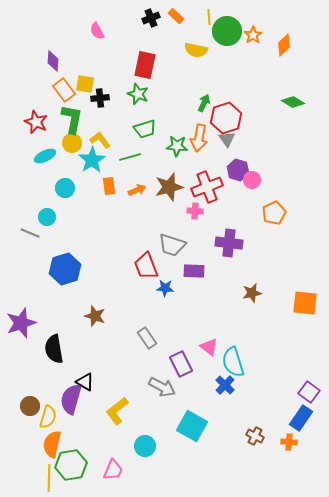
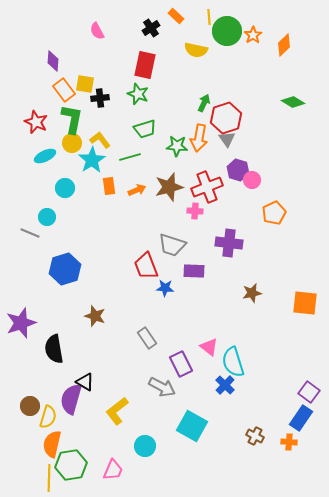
black cross at (151, 18): moved 10 px down; rotated 12 degrees counterclockwise
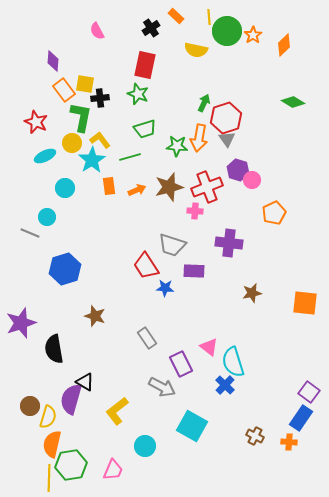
green L-shape at (72, 119): moved 9 px right, 2 px up
red trapezoid at (146, 266): rotated 12 degrees counterclockwise
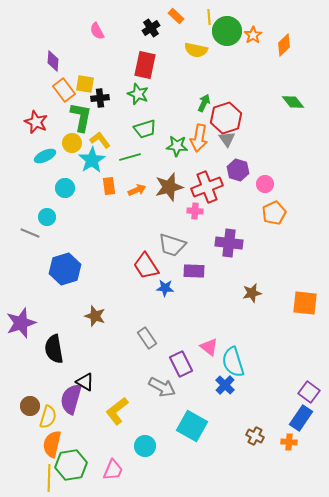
green diamond at (293, 102): rotated 20 degrees clockwise
pink circle at (252, 180): moved 13 px right, 4 px down
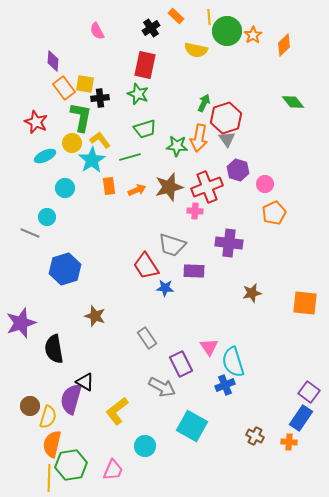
orange rectangle at (64, 90): moved 2 px up
pink triangle at (209, 347): rotated 18 degrees clockwise
blue cross at (225, 385): rotated 24 degrees clockwise
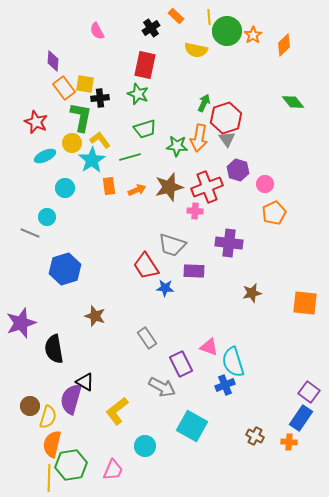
pink triangle at (209, 347): rotated 36 degrees counterclockwise
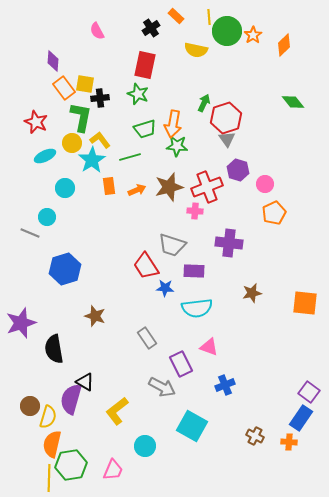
orange arrow at (199, 138): moved 26 px left, 14 px up
cyan semicircle at (233, 362): moved 36 px left, 54 px up; rotated 80 degrees counterclockwise
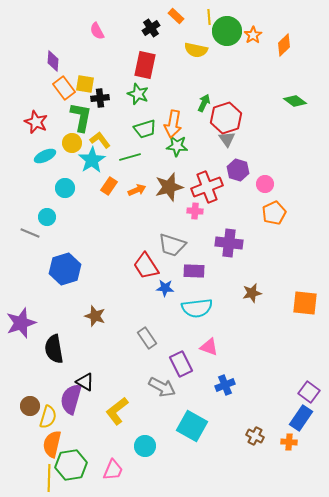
green diamond at (293, 102): moved 2 px right, 1 px up; rotated 15 degrees counterclockwise
orange rectangle at (109, 186): rotated 42 degrees clockwise
